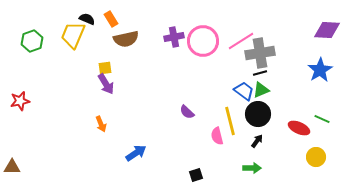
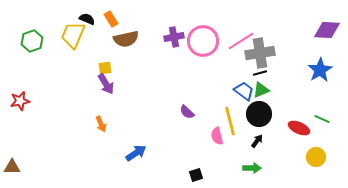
black circle: moved 1 px right
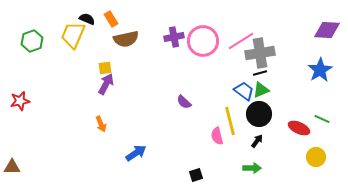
purple arrow: rotated 120 degrees counterclockwise
purple semicircle: moved 3 px left, 10 px up
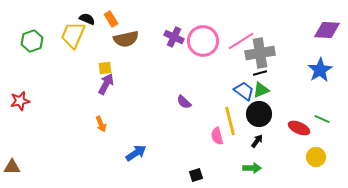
purple cross: rotated 36 degrees clockwise
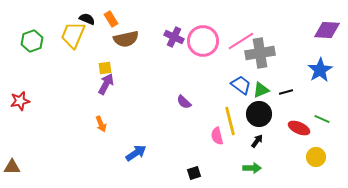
black line: moved 26 px right, 19 px down
blue trapezoid: moved 3 px left, 6 px up
black square: moved 2 px left, 2 px up
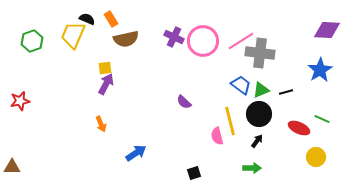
gray cross: rotated 16 degrees clockwise
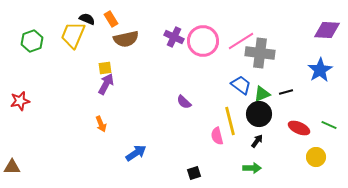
green triangle: moved 1 px right, 4 px down
green line: moved 7 px right, 6 px down
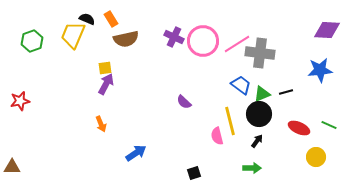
pink line: moved 4 px left, 3 px down
blue star: rotated 25 degrees clockwise
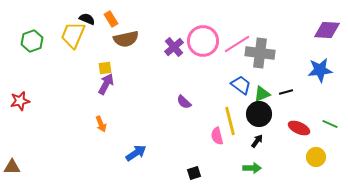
purple cross: moved 10 px down; rotated 24 degrees clockwise
green line: moved 1 px right, 1 px up
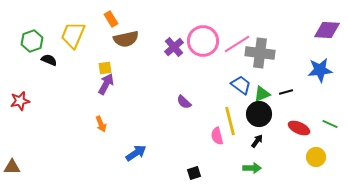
black semicircle: moved 38 px left, 41 px down
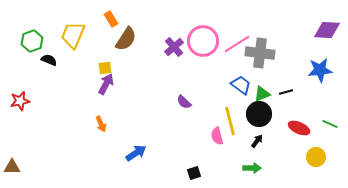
brown semicircle: rotated 45 degrees counterclockwise
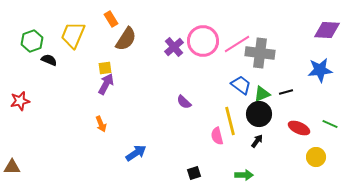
green arrow: moved 8 px left, 7 px down
